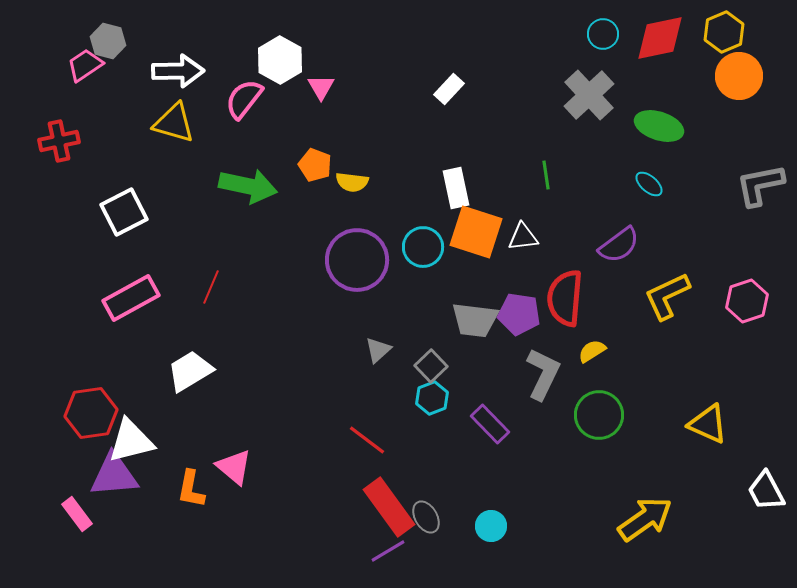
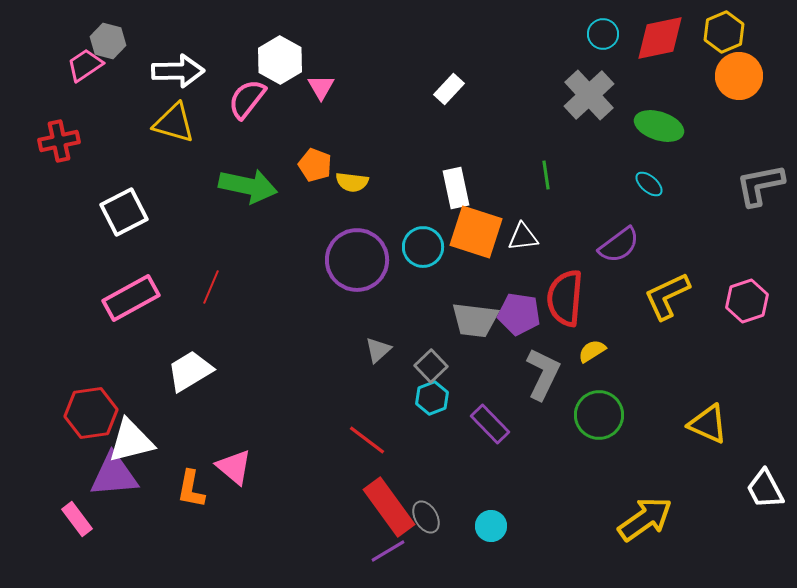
pink semicircle at (244, 99): moved 3 px right
white trapezoid at (766, 491): moved 1 px left, 2 px up
pink rectangle at (77, 514): moved 5 px down
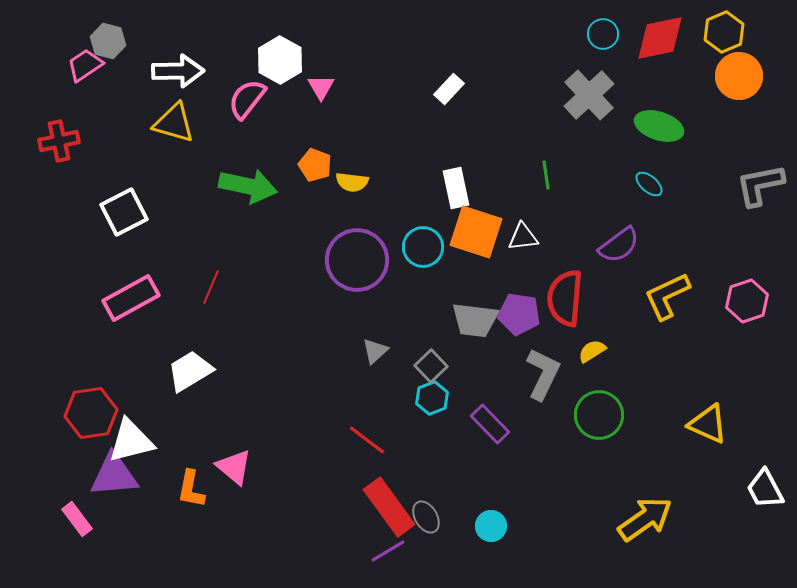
gray triangle at (378, 350): moved 3 px left, 1 px down
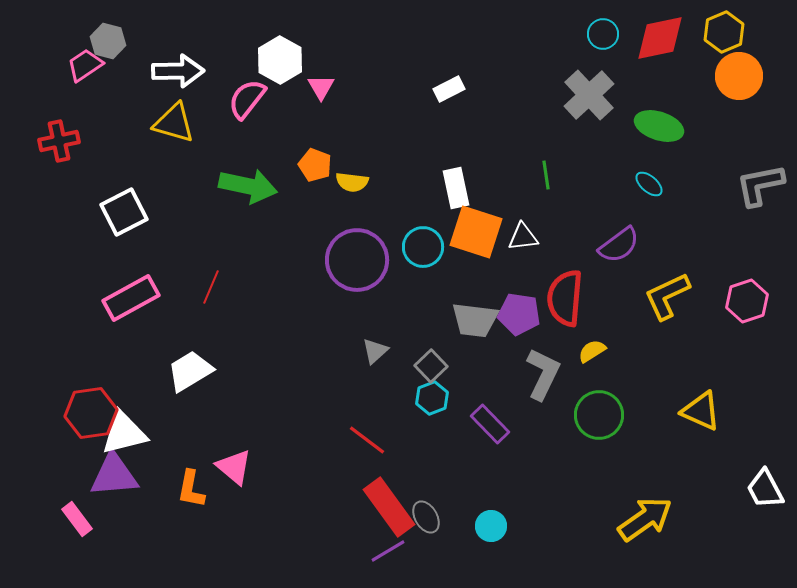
white rectangle at (449, 89): rotated 20 degrees clockwise
yellow triangle at (708, 424): moved 7 px left, 13 px up
white triangle at (131, 441): moved 7 px left, 8 px up
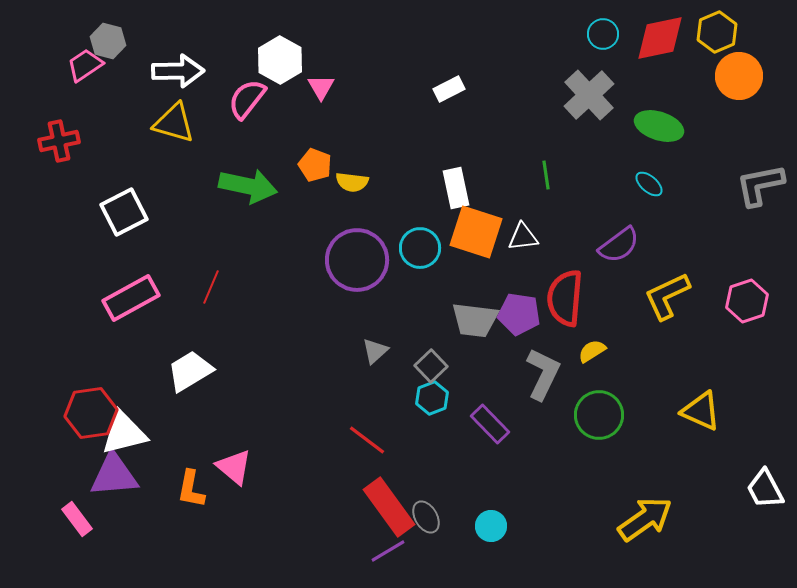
yellow hexagon at (724, 32): moved 7 px left
cyan circle at (423, 247): moved 3 px left, 1 px down
